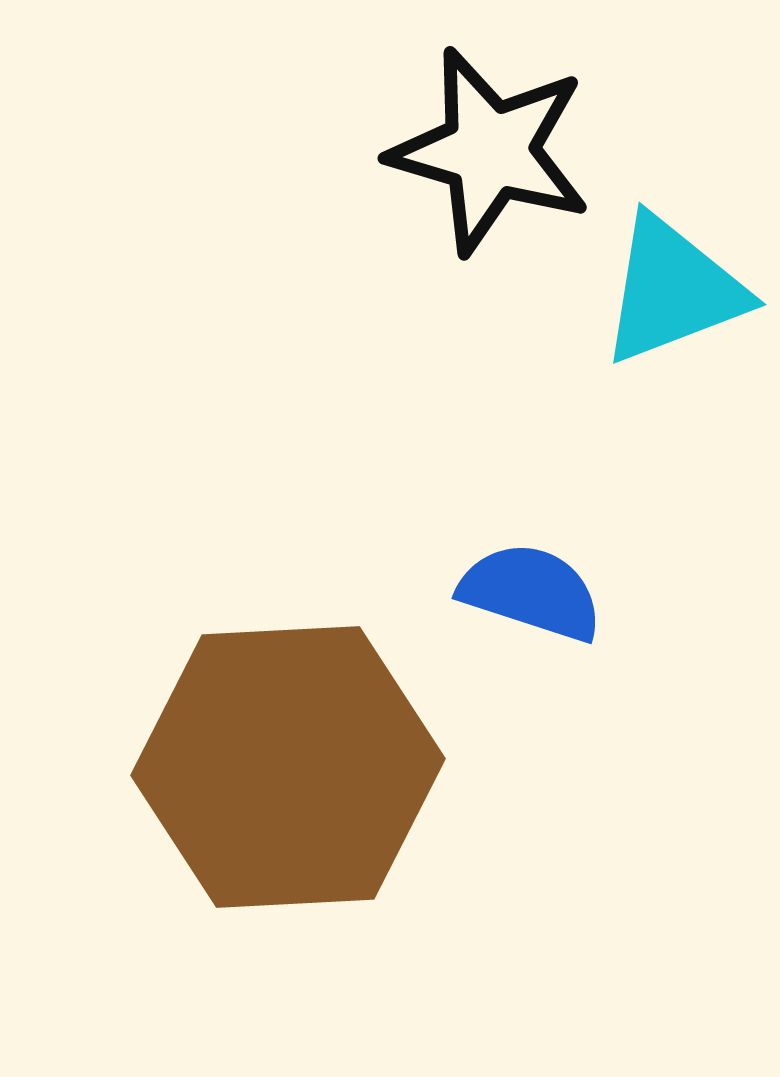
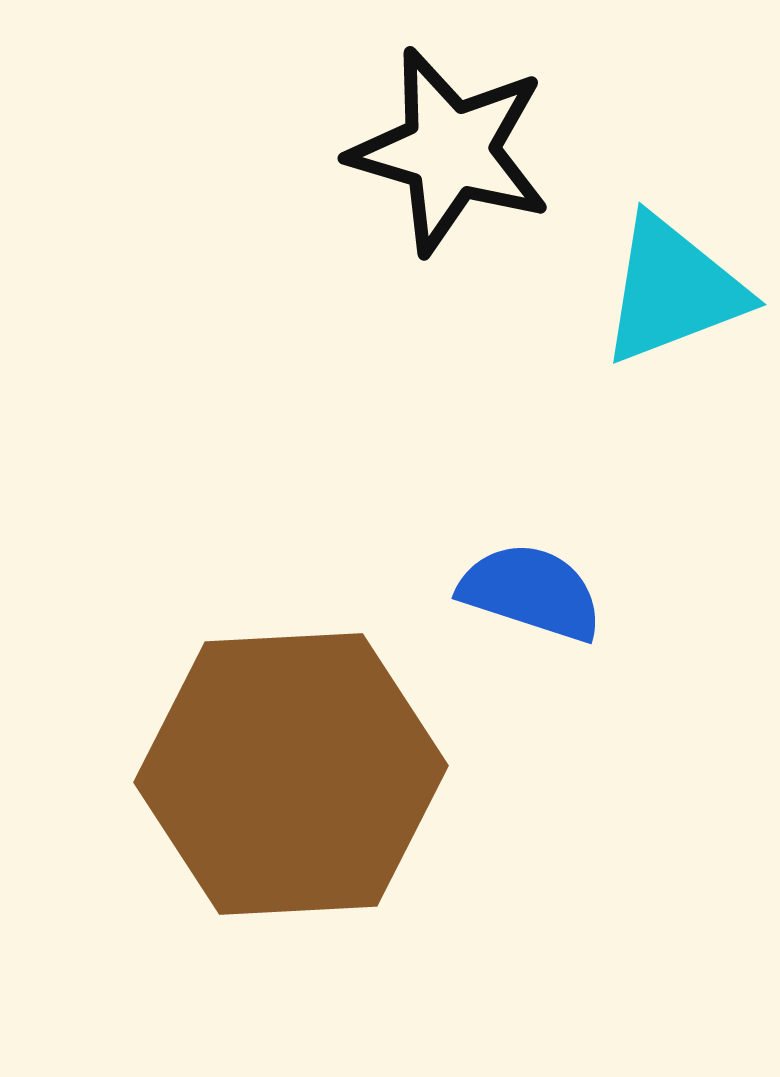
black star: moved 40 px left
brown hexagon: moved 3 px right, 7 px down
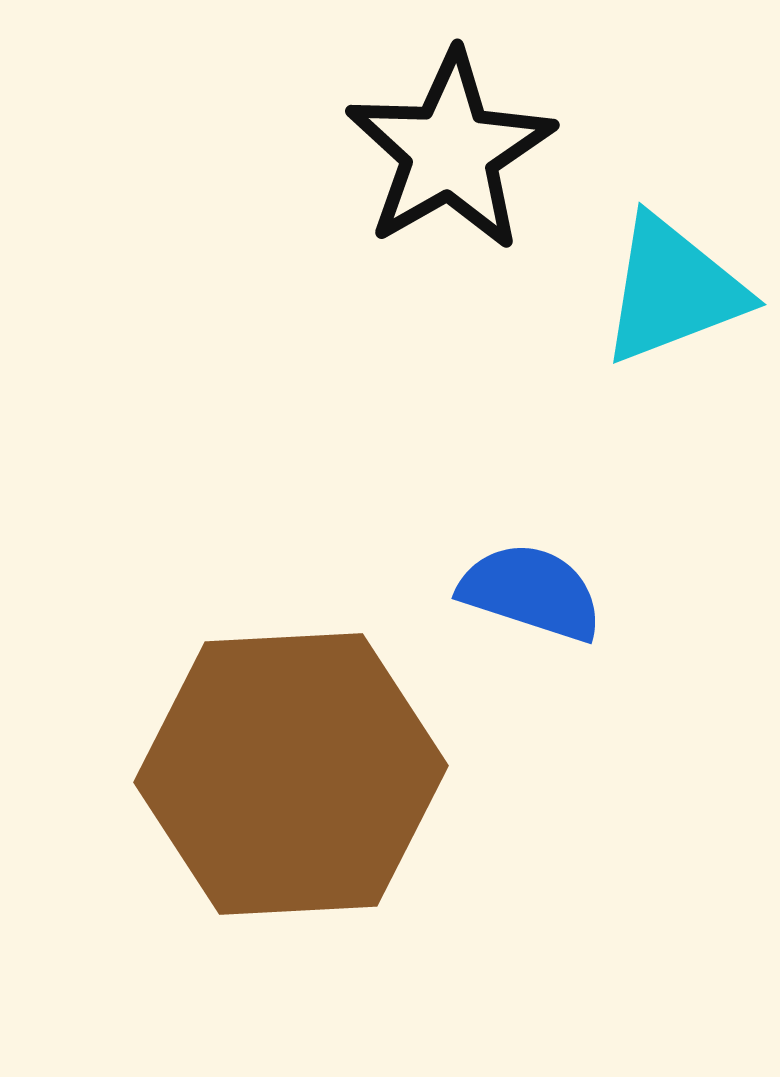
black star: rotated 26 degrees clockwise
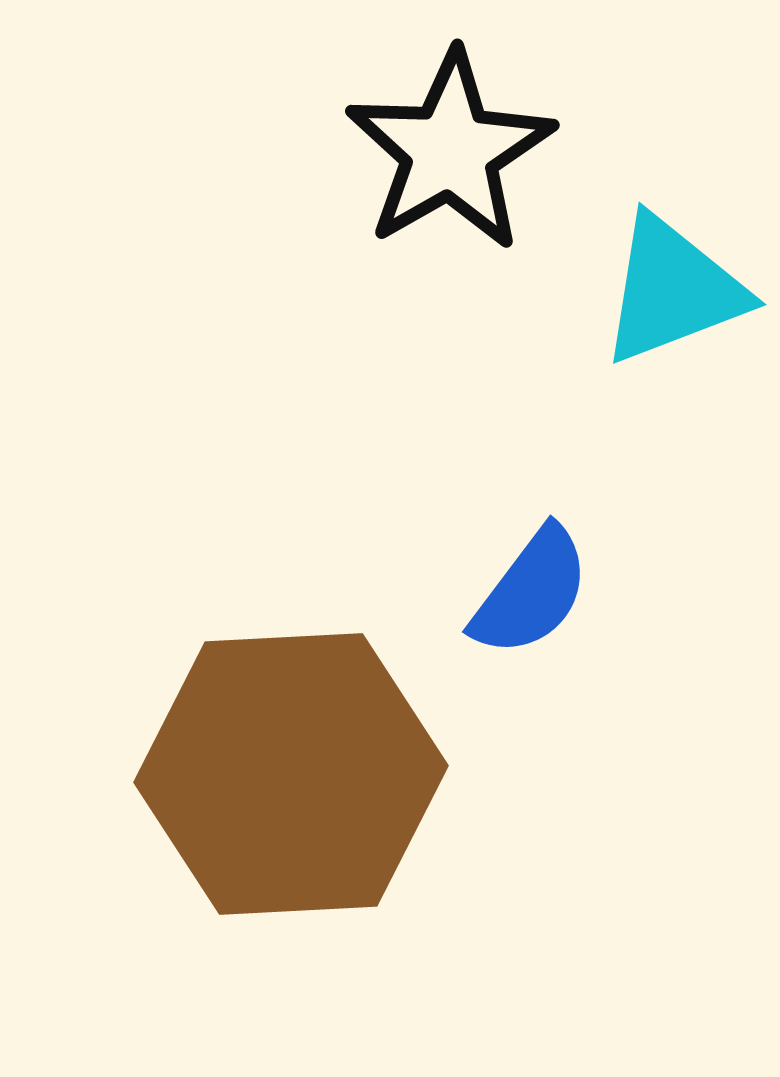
blue semicircle: rotated 109 degrees clockwise
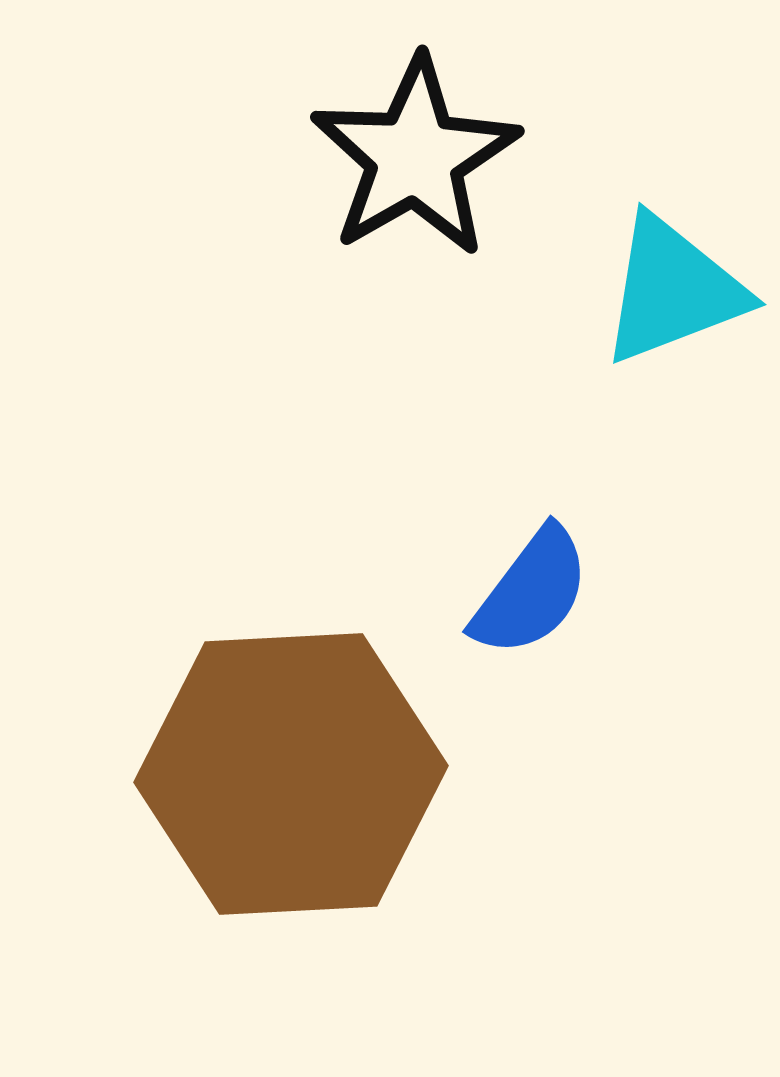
black star: moved 35 px left, 6 px down
